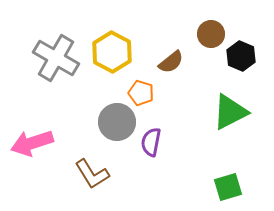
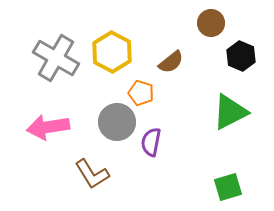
brown circle: moved 11 px up
pink arrow: moved 16 px right, 16 px up; rotated 9 degrees clockwise
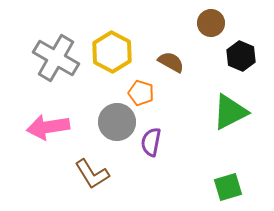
brown semicircle: rotated 112 degrees counterclockwise
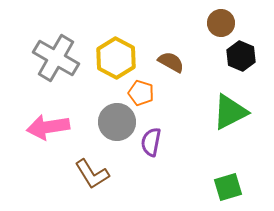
brown circle: moved 10 px right
yellow hexagon: moved 4 px right, 6 px down
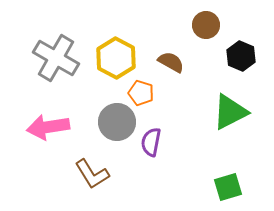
brown circle: moved 15 px left, 2 px down
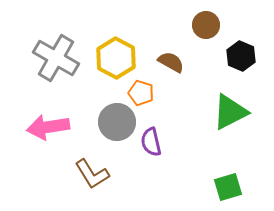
purple semicircle: rotated 24 degrees counterclockwise
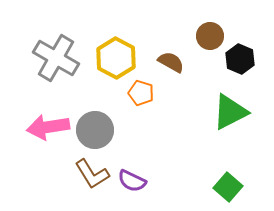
brown circle: moved 4 px right, 11 px down
black hexagon: moved 1 px left, 3 px down
gray circle: moved 22 px left, 8 px down
purple semicircle: moved 19 px left, 39 px down; rotated 52 degrees counterclockwise
green square: rotated 32 degrees counterclockwise
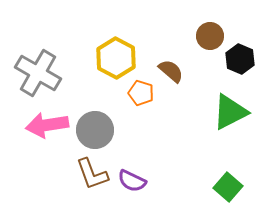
gray cross: moved 18 px left, 15 px down
brown semicircle: moved 9 px down; rotated 12 degrees clockwise
pink arrow: moved 1 px left, 2 px up
brown L-shape: rotated 12 degrees clockwise
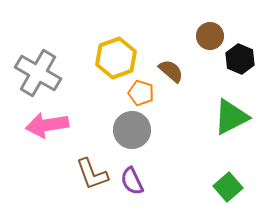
yellow hexagon: rotated 12 degrees clockwise
green triangle: moved 1 px right, 5 px down
gray circle: moved 37 px right
purple semicircle: rotated 40 degrees clockwise
green square: rotated 8 degrees clockwise
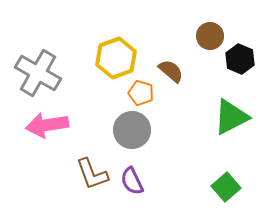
green square: moved 2 px left
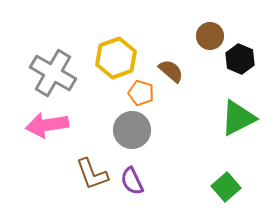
gray cross: moved 15 px right
green triangle: moved 7 px right, 1 px down
